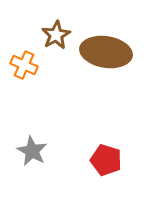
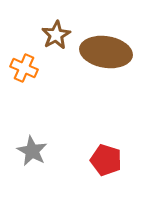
orange cross: moved 3 px down
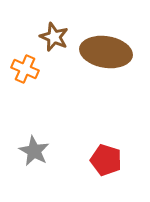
brown star: moved 2 px left, 2 px down; rotated 20 degrees counterclockwise
orange cross: moved 1 px right, 1 px down
gray star: moved 2 px right
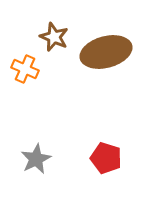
brown ellipse: rotated 24 degrees counterclockwise
gray star: moved 2 px right, 8 px down; rotated 16 degrees clockwise
red pentagon: moved 2 px up
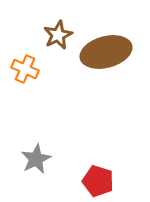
brown star: moved 4 px right, 2 px up; rotated 24 degrees clockwise
red pentagon: moved 8 px left, 23 px down
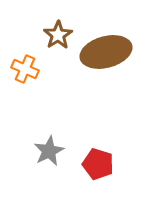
brown star: rotated 8 degrees counterclockwise
gray star: moved 13 px right, 8 px up
red pentagon: moved 17 px up
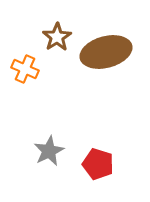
brown star: moved 1 px left, 2 px down
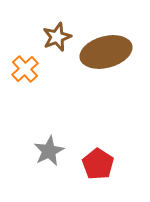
brown star: rotated 12 degrees clockwise
orange cross: rotated 24 degrees clockwise
red pentagon: rotated 16 degrees clockwise
